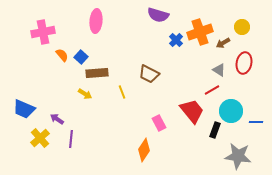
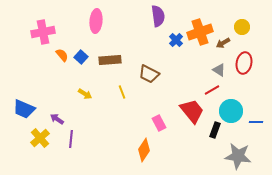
purple semicircle: moved 1 px down; rotated 115 degrees counterclockwise
brown rectangle: moved 13 px right, 13 px up
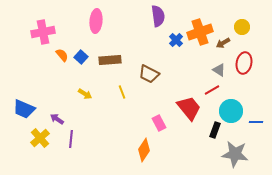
red trapezoid: moved 3 px left, 3 px up
gray star: moved 3 px left, 2 px up
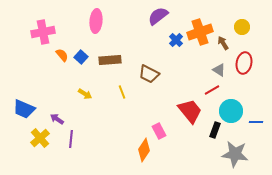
purple semicircle: rotated 120 degrees counterclockwise
brown arrow: rotated 88 degrees clockwise
red trapezoid: moved 1 px right, 3 px down
pink rectangle: moved 8 px down
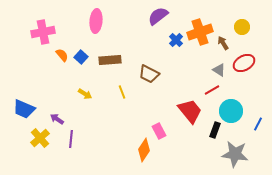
red ellipse: rotated 50 degrees clockwise
blue line: moved 2 px right, 2 px down; rotated 64 degrees counterclockwise
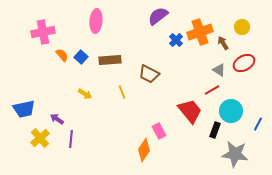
blue trapezoid: rotated 35 degrees counterclockwise
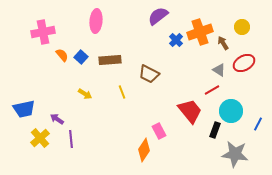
purple line: rotated 12 degrees counterclockwise
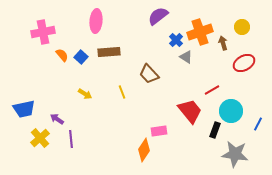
brown arrow: rotated 16 degrees clockwise
brown rectangle: moved 1 px left, 8 px up
gray triangle: moved 33 px left, 13 px up
brown trapezoid: rotated 20 degrees clockwise
pink rectangle: rotated 70 degrees counterclockwise
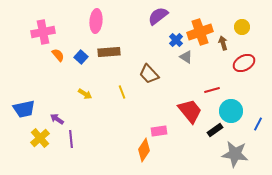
orange semicircle: moved 4 px left
red line: rotated 14 degrees clockwise
black rectangle: rotated 35 degrees clockwise
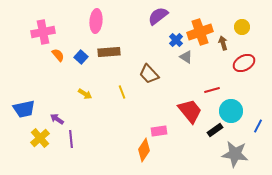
blue line: moved 2 px down
